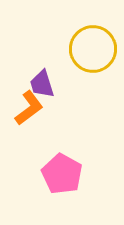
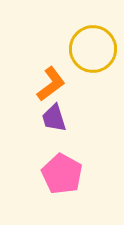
purple trapezoid: moved 12 px right, 34 px down
orange L-shape: moved 22 px right, 24 px up
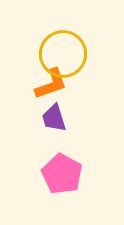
yellow circle: moved 30 px left, 5 px down
orange L-shape: rotated 18 degrees clockwise
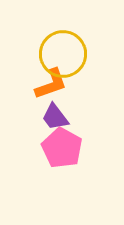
purple trapezoid: moved 1 px right, 1 px up; rotated 20 degrees counterclockwise
pink pentagon: moved 26 px up
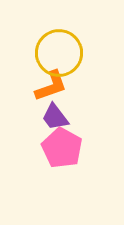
yellow circle: moved 4 px left, 1 px up
orange L-shape: moved 2 px down
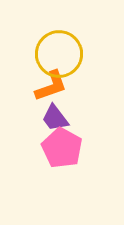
yellow circle: moved 1 px down
purple trapezoid: moved 1 px down
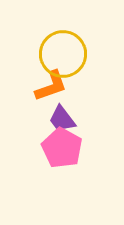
yellow circle: moved 4 px right
purple trapezoid: moved 7 px right, 1 px down
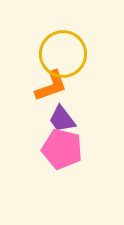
pink pentagon: moved 1 px down; rotated 15 degrees counterclockwise
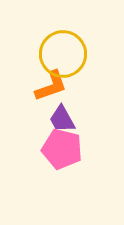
purple trapezoid: rotated 8 degrees clockwise
